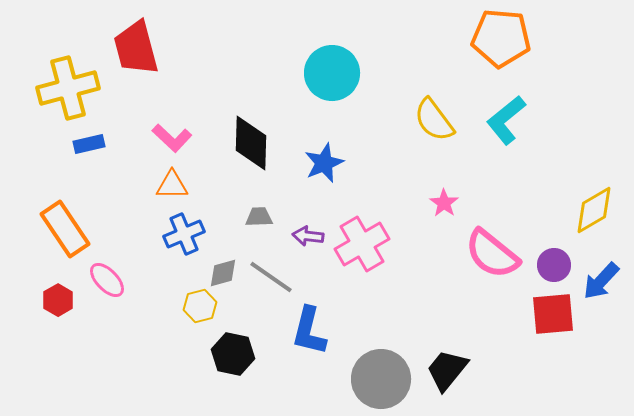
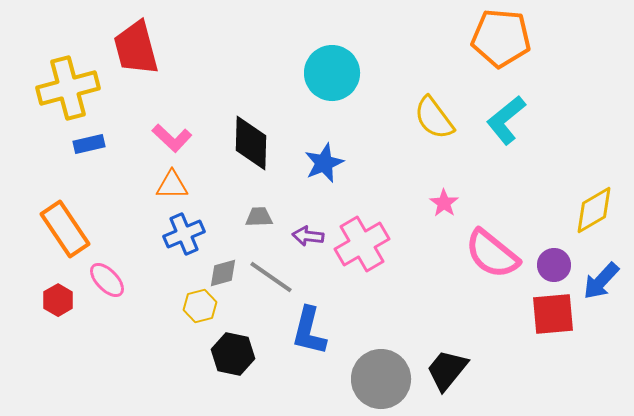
yellow semicircle: moved 2 px up
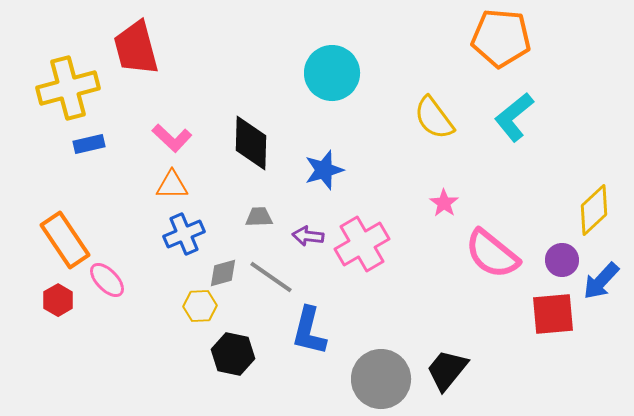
cyan L-shape: moved 8 px right, 3 px up
blue star: moved 7 px down; rotated 6 degrees clockwise
yellow diamond: rotated 12 degrees counterclockwise
orange rectangle: moved 11 px down
purple circle: moved 8 px right, 5 px up
yellow hexagon: rotated 12 degrees clockwise
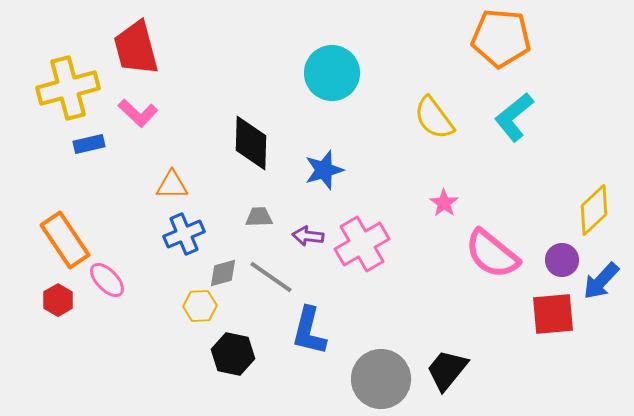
pink L-shape: moved 34 px left, 25 px up
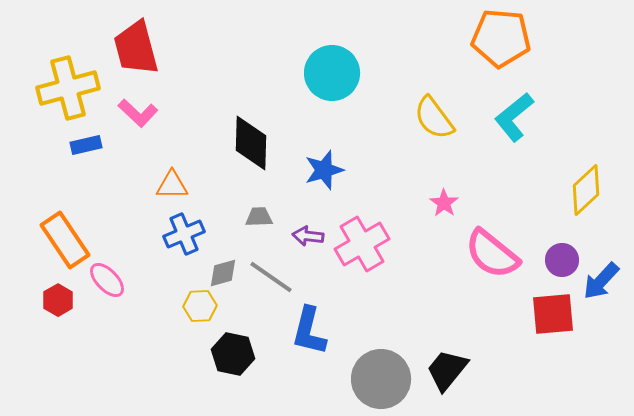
blue rectangle: moved 3 px left, 1 px down
yellow diamond: moved 8 px left, 20 px up
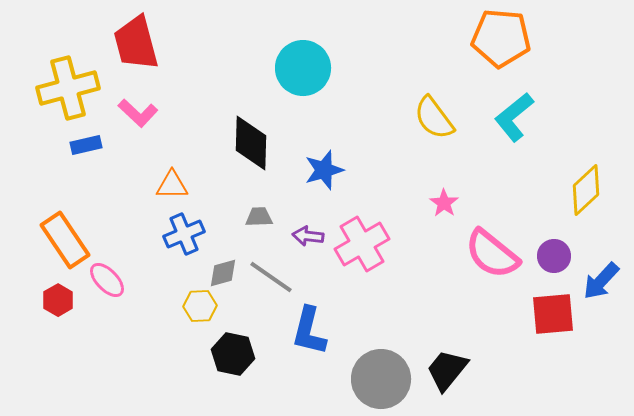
red trapezoid: moved 5 px up
cyan circle: moved 29 px left, 5 px up
purple circle: moved 8 px left, 4 px up
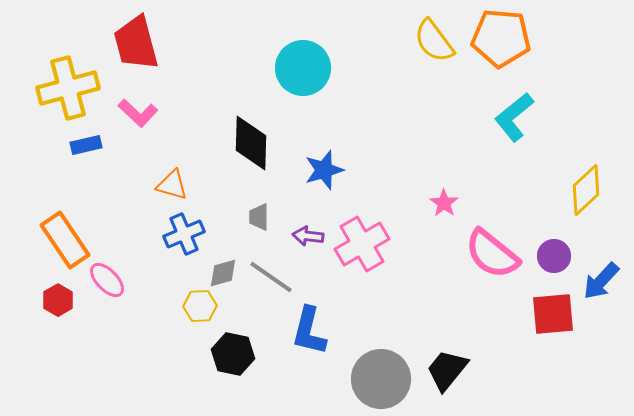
yellow semicircle: moved 77 px up
orange triangle: rotated 16 degrees clockwise
gray trapezoid: rotated 88 degrees counterclockwise
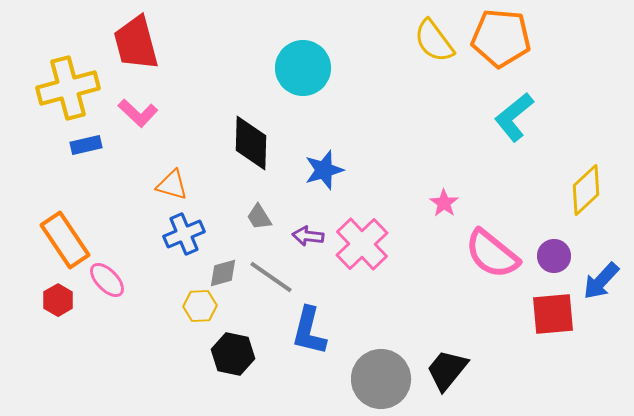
gray trapezoid: rotated 32 degrees counterclockwise
pink cross: rotated 14 degrees counterclockwise
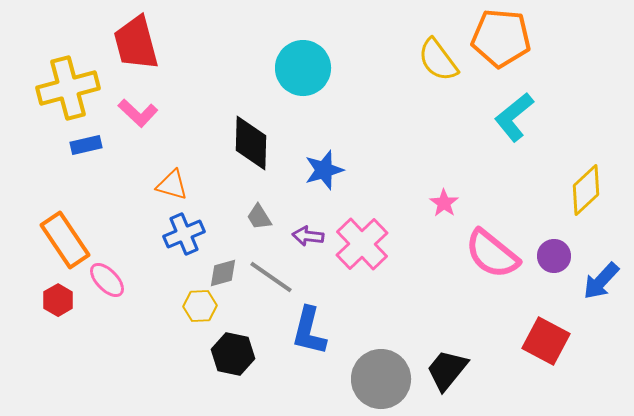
yellow semicircle: moved 4 px right, 19 px down
red square: moved 7 px left, 27 px down; rotated 33 degrees clockwise
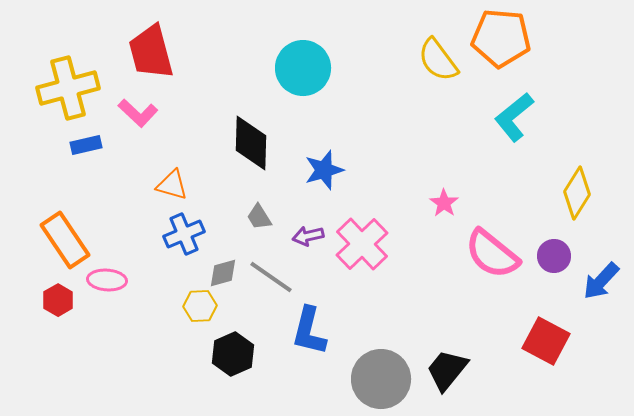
red trapezoid: moved 15 px right, 9 px down
yellow diamond: moved 9 px left, 3 px down; rotated 15 degrees counterclockwise
purple arrow: rotated 20 degrees counterclockwise
pink ellipse: rotated 42 degrees counterclockwise
black hexagon: rotated 24 degrees clockwise
